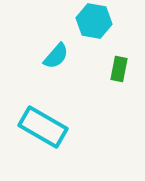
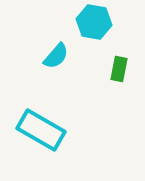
cyan hexagon: moved 1 px down
cyan rectangle: moved 2 px left, 3 px down
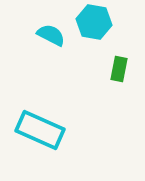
cyan semicircle: moved 5 px left, 21 px up; rotated 104 degrees counterclockwise
cyan rectangle: moved 1 px left; rotated 6 degrees counterclockwise
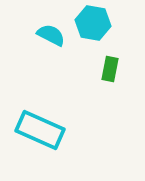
cyan hexagon: moved 1 px left, 1 px down
green rectangle: moved 9 px left
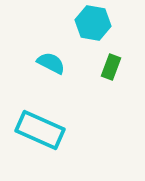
cyan semicircle: moved 28 px down
green rectangle: moved 1 px right, 2 px up; rotated 10 degrees clockwise
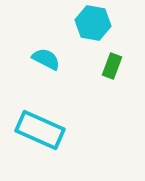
cyan semicircle: moved 5 px left, 4 px up
green rectangle: moved 1 px right, 1 px up
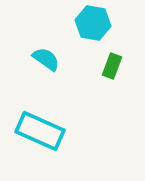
cyan semicircle: rotated 8 degrees clockwise
cyan rectangle: moved 1 px down
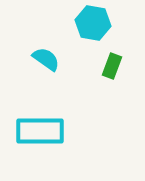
cyan rectangle: rotated 24 degrees counterclockwise
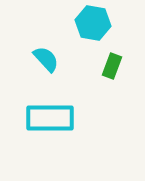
cyan semicircle: rotated 12 degrees clockwise
cyan rectangle: moved 10 px right, 13 px up
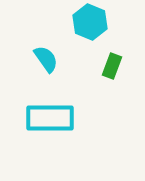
cyan hexagon: moved 3 px left, 1 px up; rotated 12 degrees clockwise
cyan semicircle: rotated 8 degrees clockwise
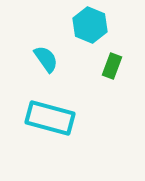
cyan hexagon: moved 3 px down
cyan rectangle: rotated 15 degrees clockwise
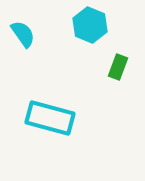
cyan semicircle: moved 23 px left, 25 px up
green rectangle: moved 6 px right, 1 px down
